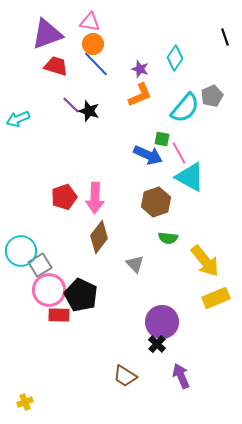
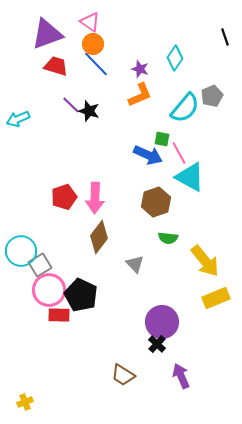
pink triangle: rotated 25 degrees clockwise
brown trapezoid: moved 2 px left, 1 px up
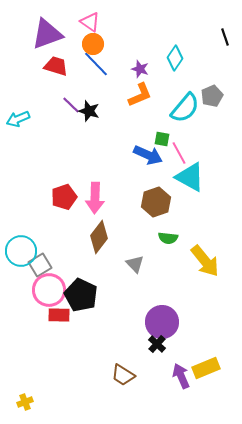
yellow rectangle: moved 10 px left, 70 px down
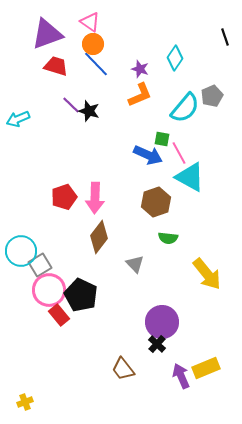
yellow arrow: moved 2 px right, 13 px down
red rectangle: rotated 50 degrees clockwise
brown trapezoid: moved 6 px up; rotated 20 degrees clockwise
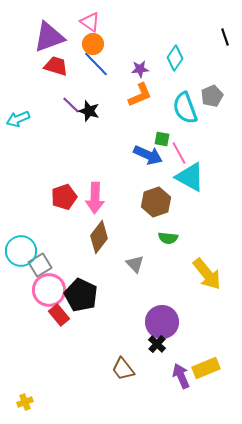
purple triangle: moved 2 px right, 3 px down
purple star: rotated 24 degrees counterclockwise
cyan semicircle: rotated 120 degrees clockwise
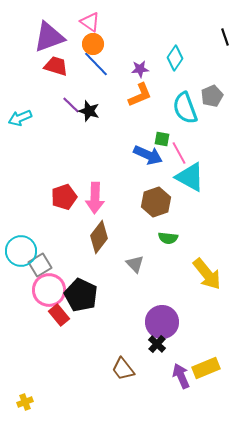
cyan arrow: moved 2 px right, 1 px up
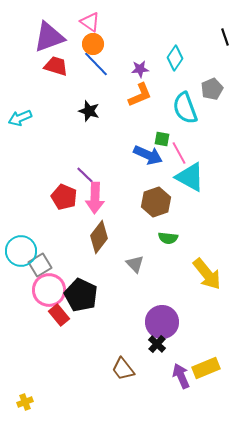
gray pentagon: moved 7 px up
purple line: moved 14 px right, 70 px down
red pentagon: rotated 30 degrees counterclockwise
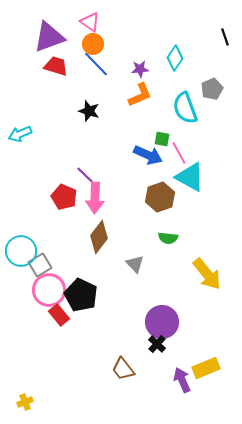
cyan arrow: moved 16 px down
brown hexagon: moved 4 px right, 5 px up
purple arrow: moved 1 px right, 4 px down
